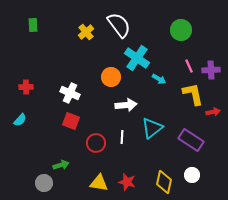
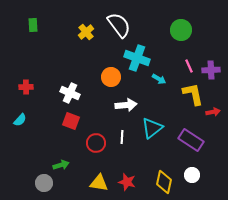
cyan cross: rotated 15 degrees counterclockwise
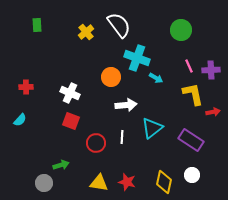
green rectangle: moved 4 px right
cyan arrow: moved 3 px left, 1 px up
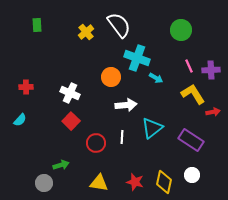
yellow L-shape: rotated 20 degrees counterclockwise
red square: rotated 24 degrees clockwise
red star: moved 8 px right
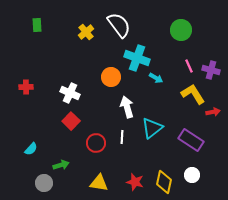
purple cross: rotated 18 degrees clockwise
white arrow: moved 1 px right, 2 px down; rotated 100 degrees counterclockwise
cyan semicircle: moved 11 px right, 29 px down
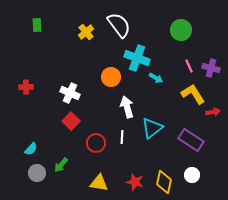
purple cross: moved 2 px up
green arrow: rotated 147 degrees clockwise
gray circle: moved 7 px left, 10 px up
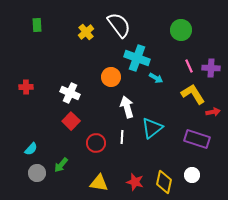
purple cross: rotated 12 degrees counterclockwise
purple rectangle: moved 6 px right, 1 px up; rotated 15 degrees counterclockwise
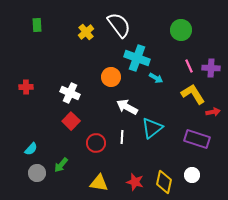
white arrow: rotated 45 degrees counterclockwise
